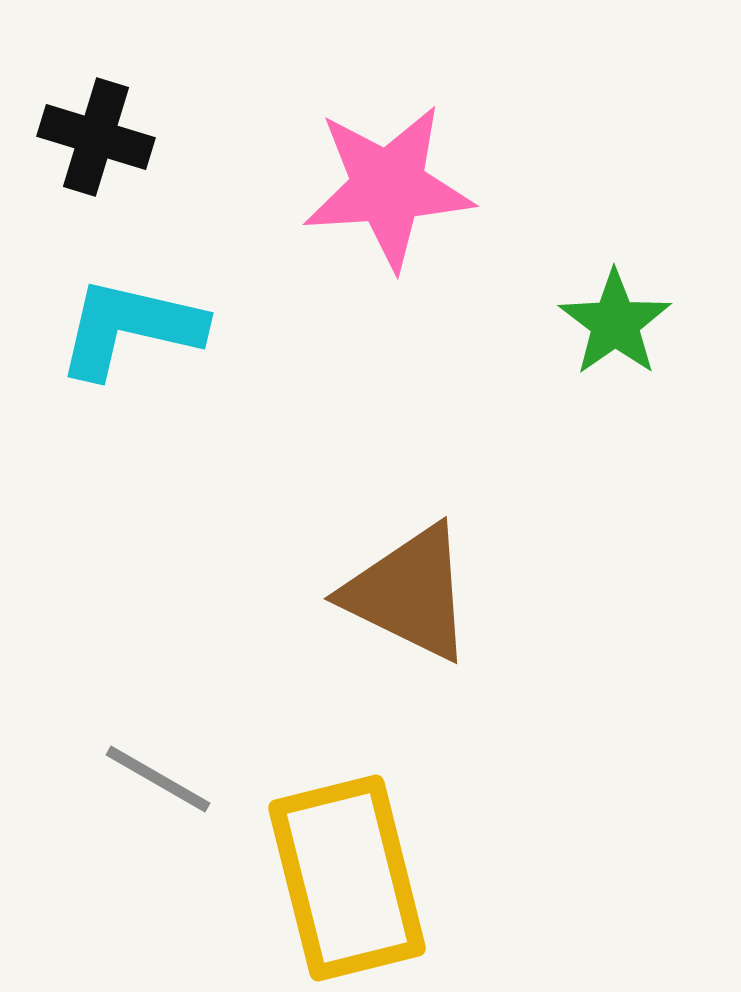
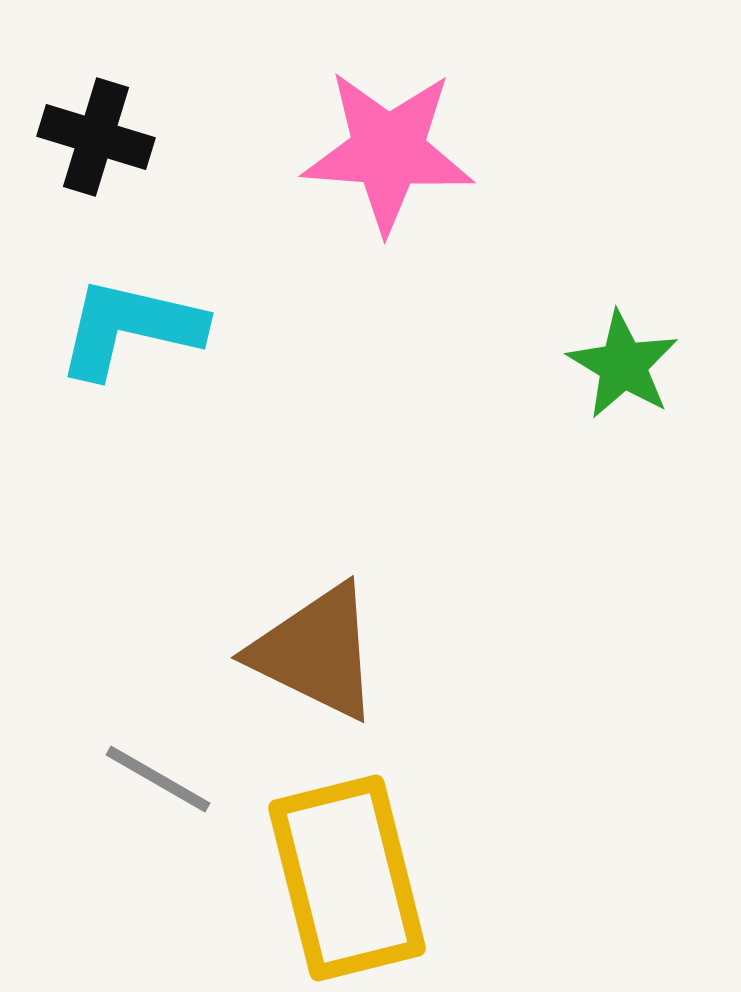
pink star: moved 36 px up; rotated 8 degrees clockwise
green star: moved 8 px right, 42 px down; rotated 6 degrees counterclockwise
brown triangle: moved 93 px left, 59 px down
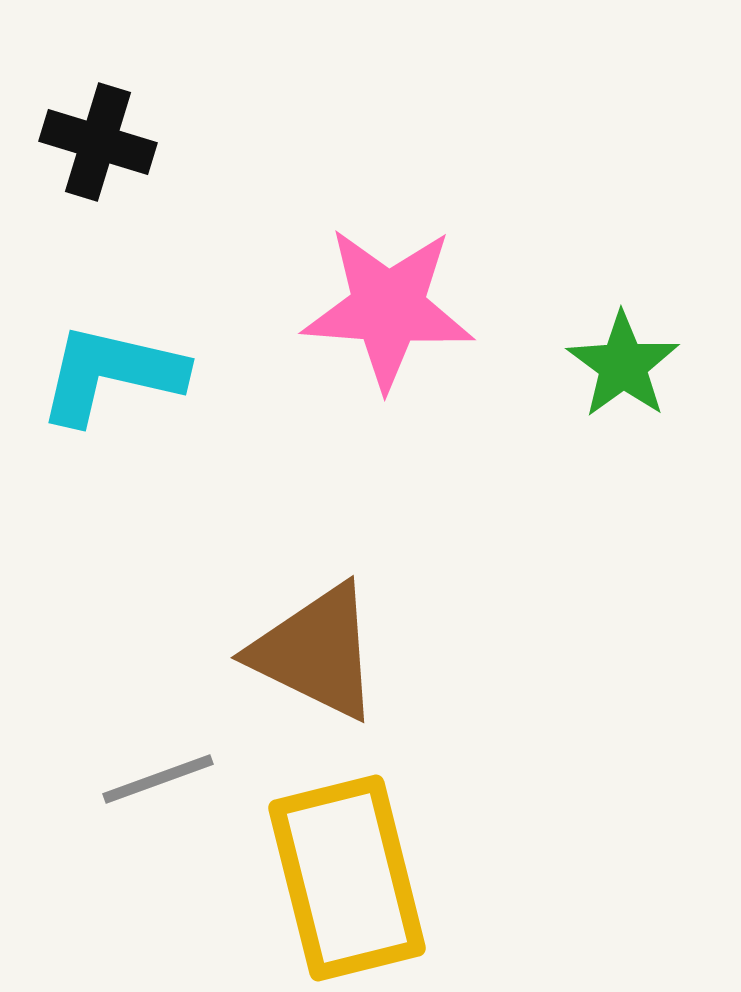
black cross: moved 2 px right, 5 px down
pink star: moved 157 px down
cyan L-shape: moved 19 px left, 46 px down
green star: rotated 5 degrees clockwise
gray line: rotated 50 degrees counterclockwise
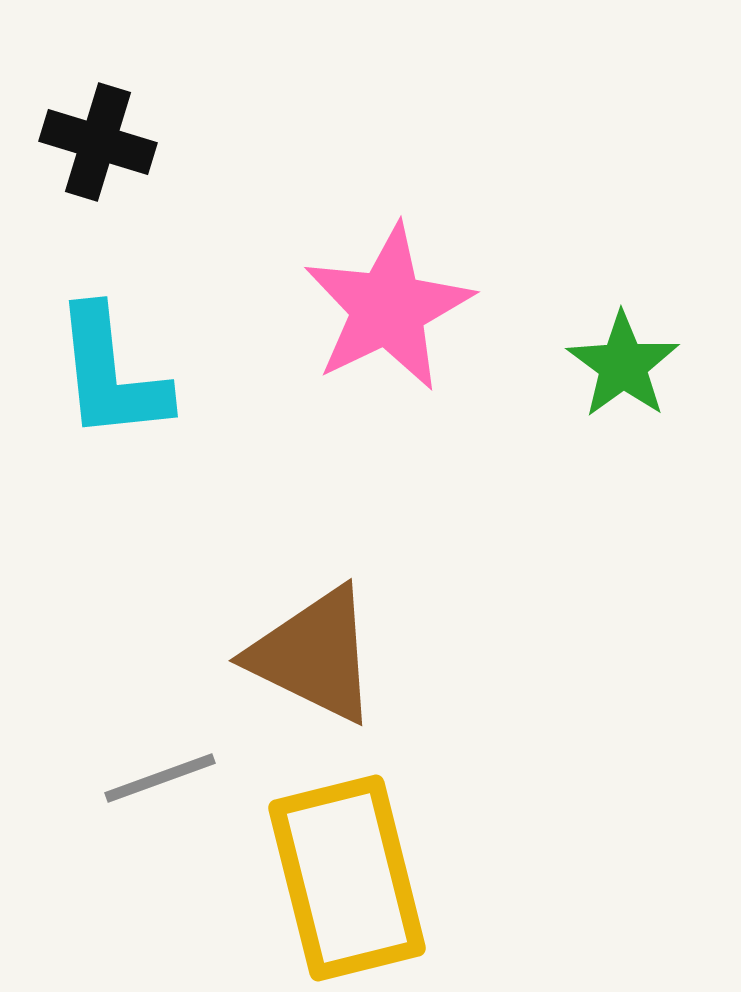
pink star: rotated 30 degrees counterclockwise
cyan L-shape: rotated 109 degrees counterclockwise
brown triangle: moved 2 px left, 3 px down
gray line: moved 2 px right, 1 px up
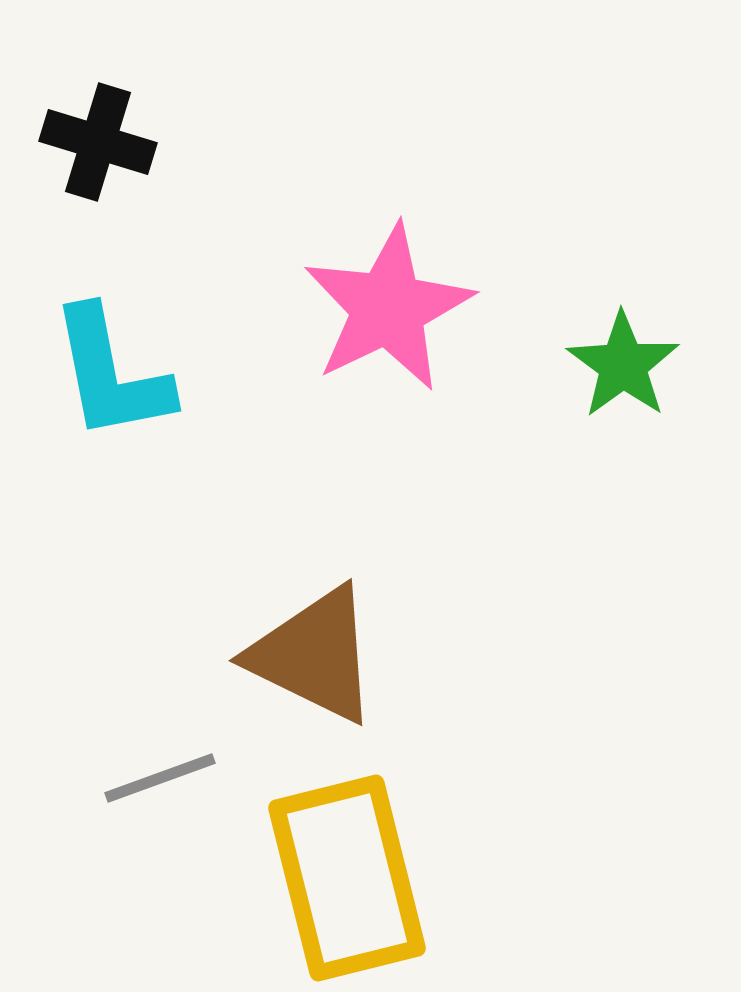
cyan L-shape: rotated 5 degrees counterclockwise
